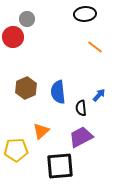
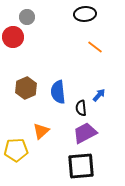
gray circle: moved 2 px up
purple trapezoid: moved 4 px right, 4 px up
black square: moved 21 px right
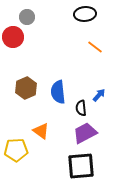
orange triangle: rotated 42 degrees counterclockwise
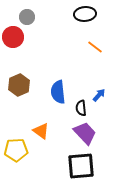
brown hexagon: moved 7 px left, 3 px up
purple trapezoid: rotated 75 degrees clockwise
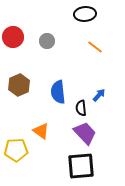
gray circle: moved 20 px right, 24 px down
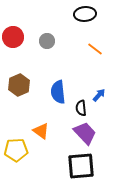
orange line: moved 2 px down
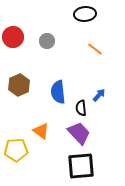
purple trapezoid: moved 6 px left
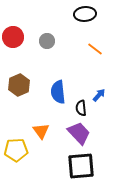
orange triangle: rotated 18 degrees clockwise
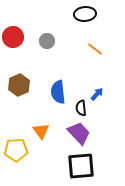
blue arrow: moved 2 px left, 1 px up
